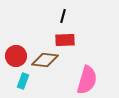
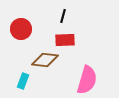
red circle: moved 5 px right, 27 px up
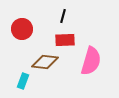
red circle: moved 1 px right
brown diamond: moved 2 px down
pink semicircle: moved 4 px right, 19 px up
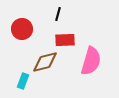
black line: moved 5 px left, 2 px up
brown diamond: rotated 20 degrees counterclockwise
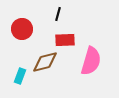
cyan rectangle: moved 3 px left, 5 px up
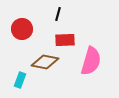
brown diamond: rotated 24 degrees clockwise
cyan rectangle: moved 4 px down
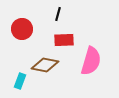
red rectangle: moved 1 px left
brown diamond: moved 3 px down
cyan rectangle: moved 1 px down
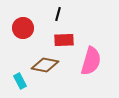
red circle: moved 1 px right, 1 px up
cyan rectangle: rotated 49 degrees counterclockwise
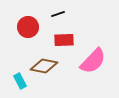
black line: rotated 56 degrees clockwise
red circle: moved 5 px right, 1 px up
pink semicircle: moved 2 px right; rotated 28 degrees clockwise
brown diamond: moved 1 px left, 1 px down
